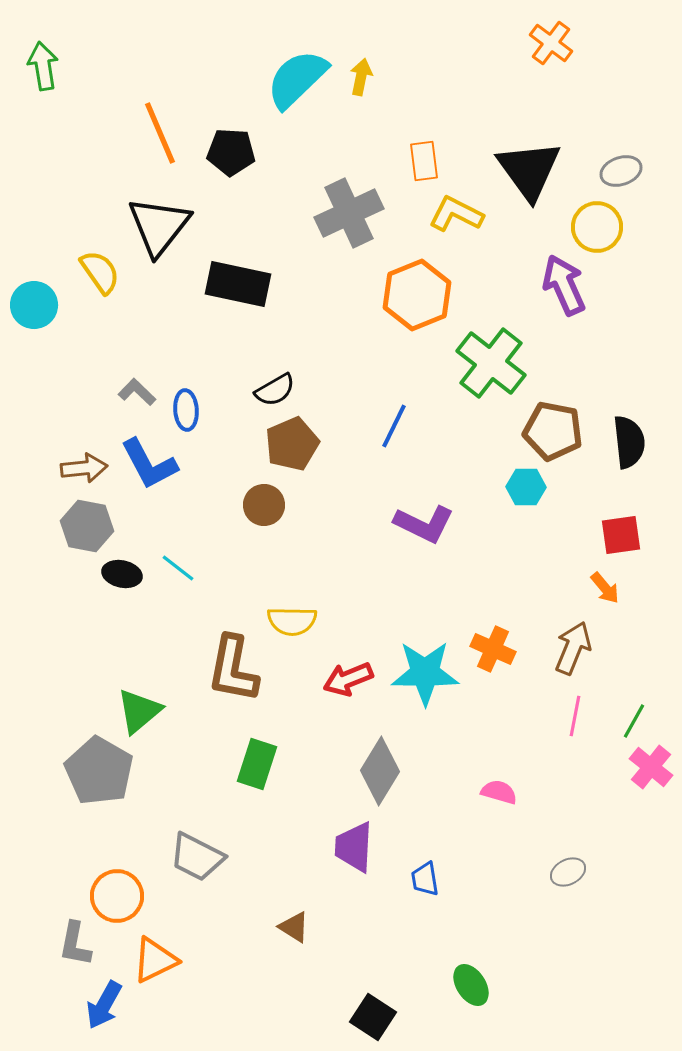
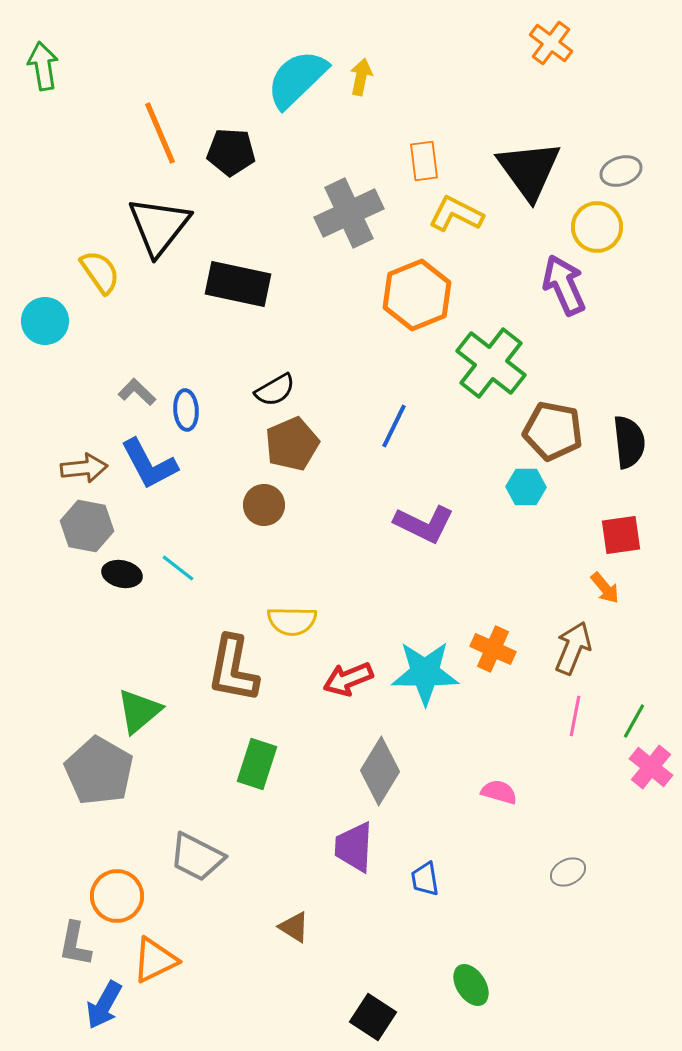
cyan circle at (34, 305): moved 11 px right, 16 px down
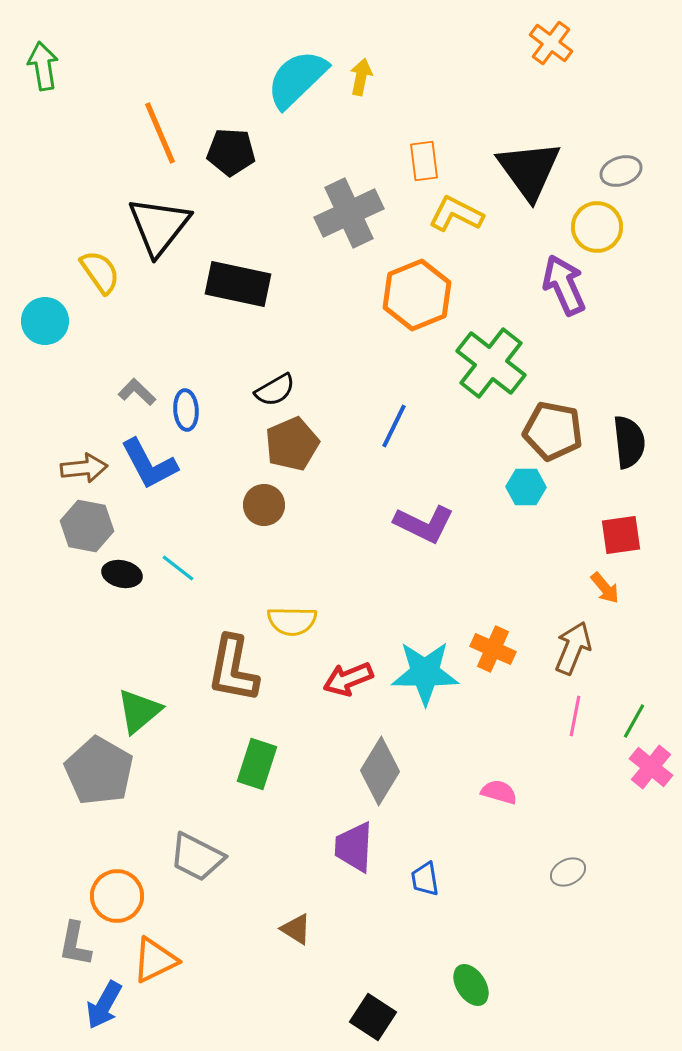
brown triangle at (294, 927): moved 2 px right, 2 px down
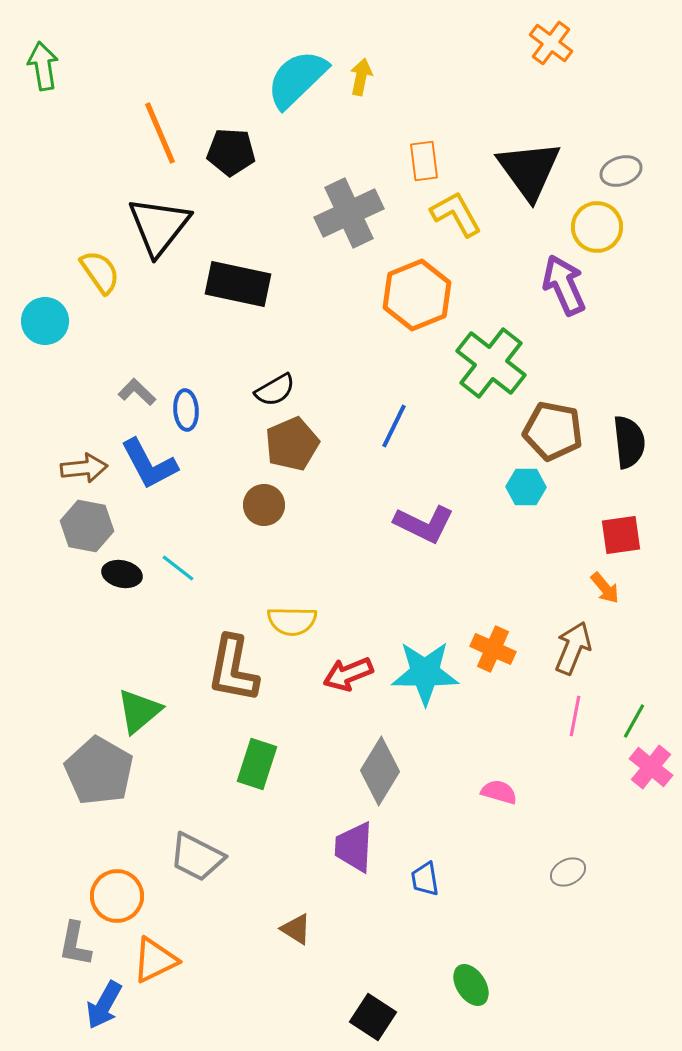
yellow L-shape at (456, 214): rotated 34 degrees clockwise
red arrow at (348, 679): moved 5 px up
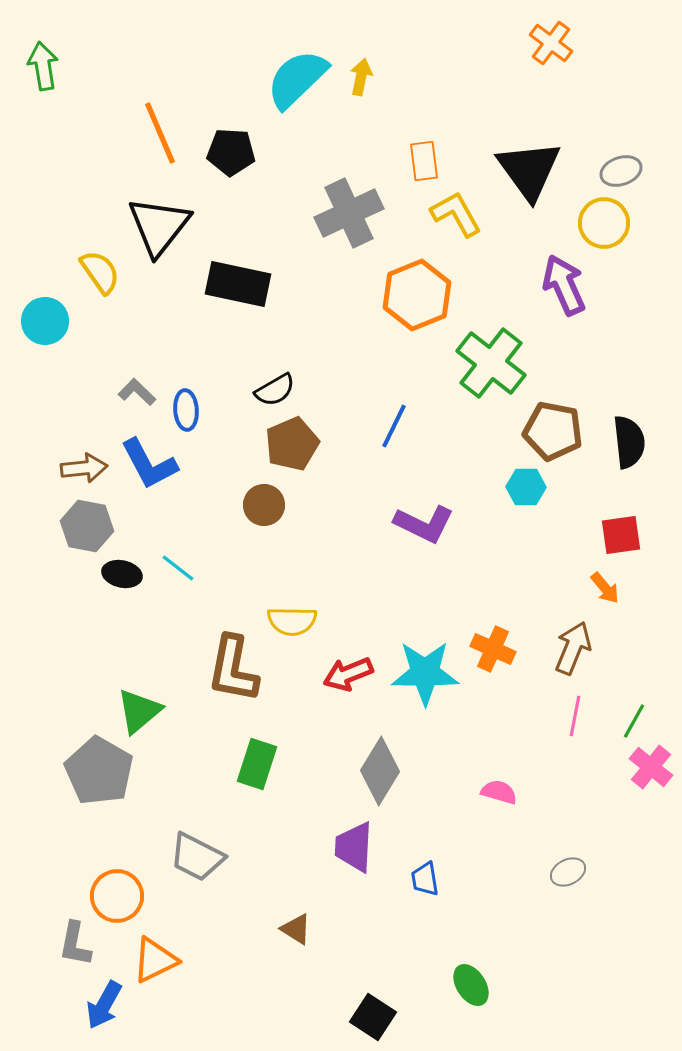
yellow circle at (597, 227): moved 7 px right, 4 px up
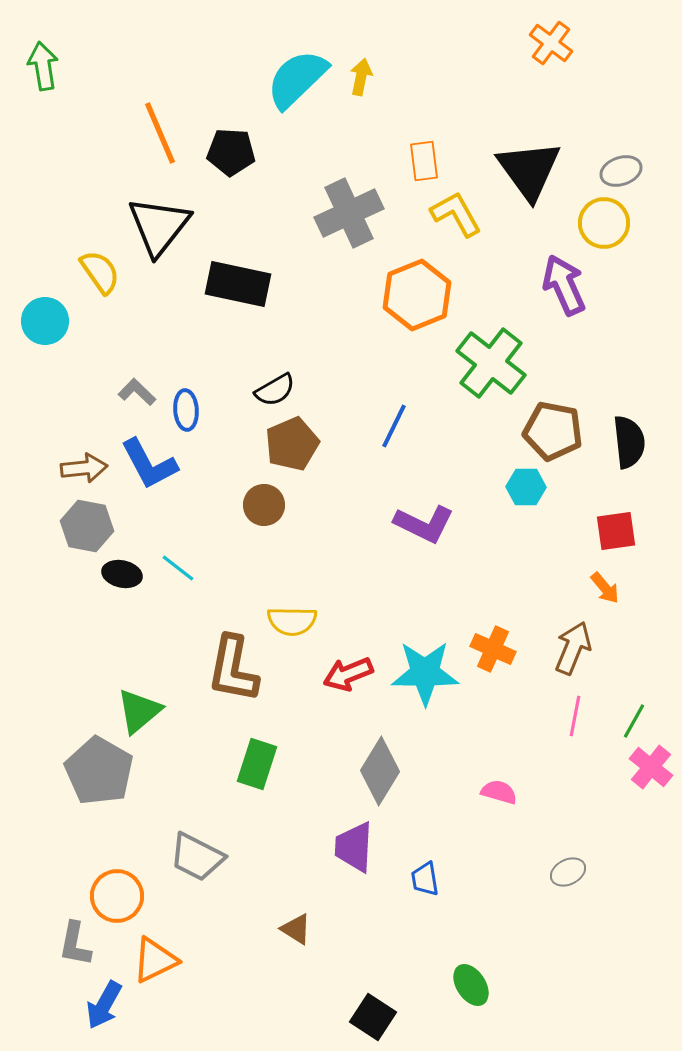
red square at (621, 535): moved 5 px left, 4 px up
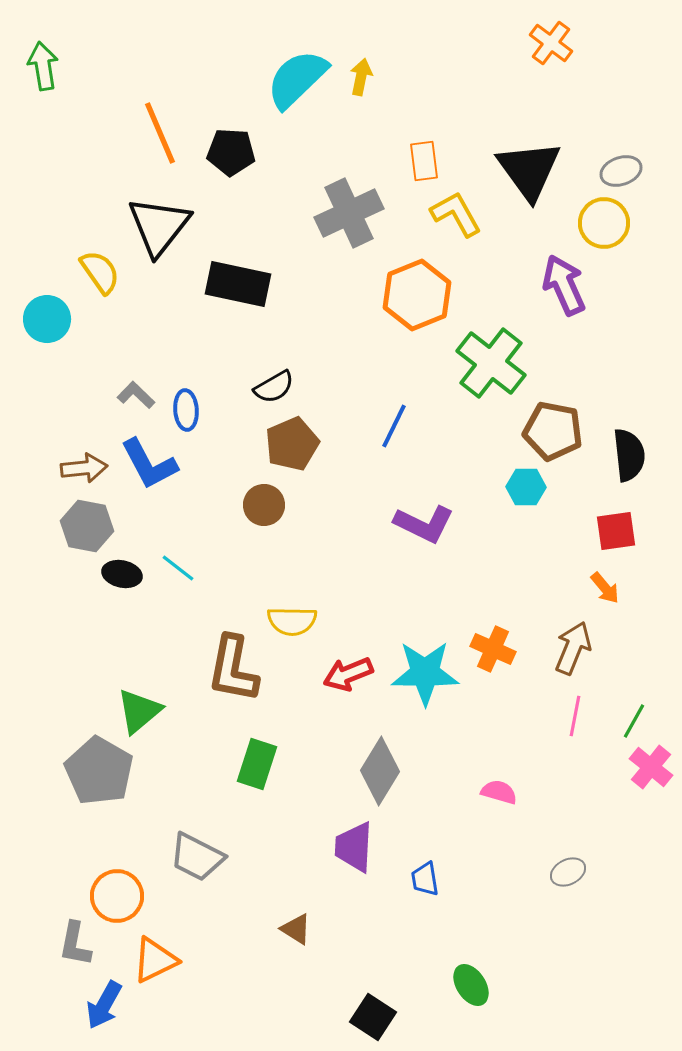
cyan circle at (45, 321): moved 2 px right, 2 px up
black semicircle at (275, 390): moved 1 px left, 3 px up
gray L-shape at (137, 392): moved 1 px left, 3 px down
black semicircle at (629, 442): moved 13 px down
